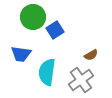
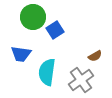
brown semicircle: moved 4 px right, 1 px down
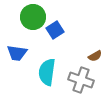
blue trapezoid: moved 4 px left, 1 px up
gray cross: rotated 35 degrees counterclockwise
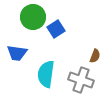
blue square: moved 1 px right, 1 px up
brown semicircle: rotated 40 degrees counterclockwise
cyan semicircle: moved 1 px left, 2 px down
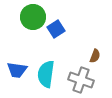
blue trapezoid: moved 17 px down
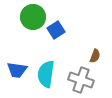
blue square: moved 1 px down
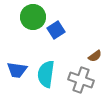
brown semicircle: rotated 32 degrees clockwise
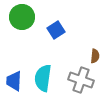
green circle: moved 11 px left
brown semicircle: rotated 48 degrees counterclockwise
blue trapezoid: moved 3 px left, 11 px down; rotated 85 degrees clockwise
cyan semicircle: moved 3 px left, 4 px down
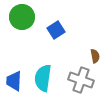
brown semicircle: rotated 16 degrees counterclockwise
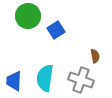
green circle: moved 6 px right, 1 px up
cyan semicircle: moved 2 px right
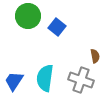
blue square: moved 1 px right, 3 px up; rotated 18 degrees counterclockwise
blue trapezoid: rotated 30 degrees clockwise
